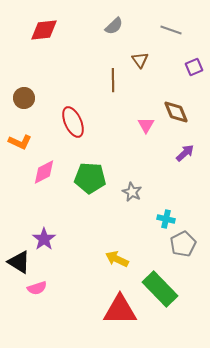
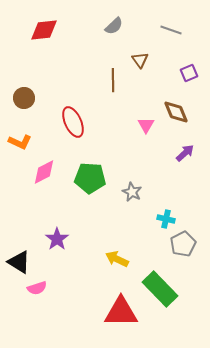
purple square: moved 5 px left, 6 px down
purple star: moved 13 px right
red triangle: moved 1 px right, 2 px down
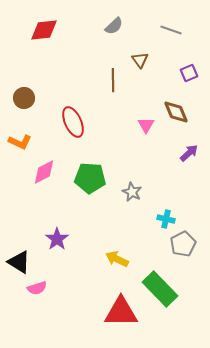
purple arrow: moved 4 px right
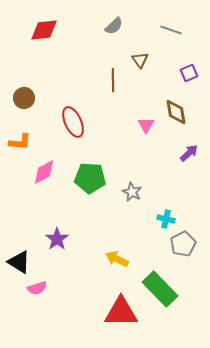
brown diamond: rotated 12 degrees clockwise
orange L-shape: rotated 20 degrees counterclockwise
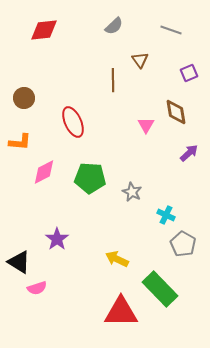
cyan cross: moved 4 px up; rotated 12 degrees clockwise
gray pentagon: rotated 15 degrees counterclockwise
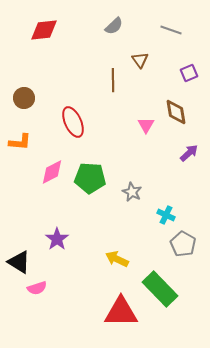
pink diamond: moved 8 px right
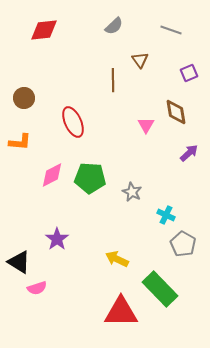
pink diamond: moved 3 px down
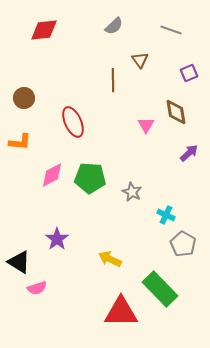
yellow arrow: moved 7 px left
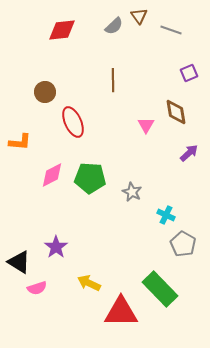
red diamond: moved 18 px right
brown triangle: moved 1 px left, 44 px up
brown circle: moved 21 px right, 6 px up
purple star: moved 1 px left, 8 px down
yellow arrow: moved 21 px left, 24 px down
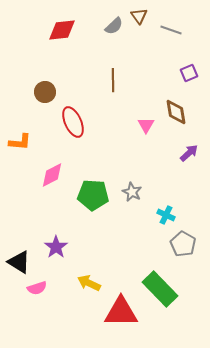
green pentagon: moved 3 px right, 17 px down
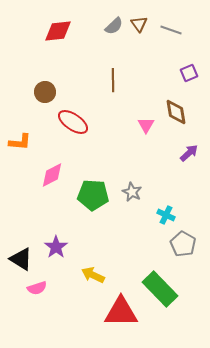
brown triangle: moved 8 px down
red diamond: moved 4 px left, 1 px down
red ellipse: rotated 32 degrees counterclockwise
black triangle: moved 2 px right, 3 px up
yellow arrow: moved 4 px right, 8 px up
